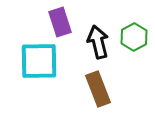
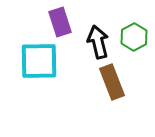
brown rectangle: moved 14 px right, 7 px up
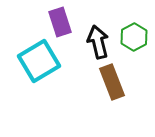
cyan square: rotated 30 degrees counterclockwise
